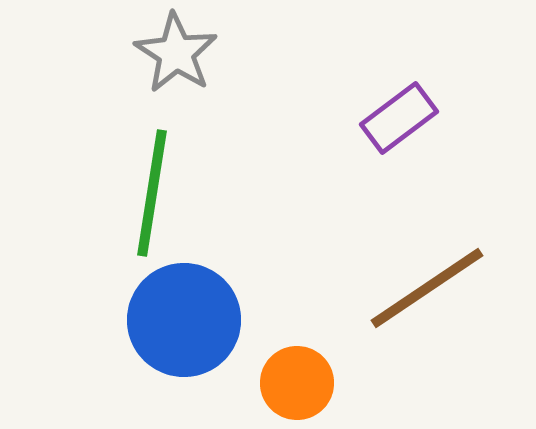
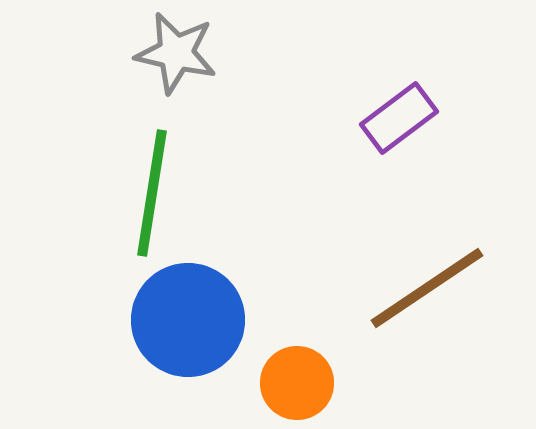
gray star: rotated 20 degrees counterclockwise
blue circle: moved 4 px right
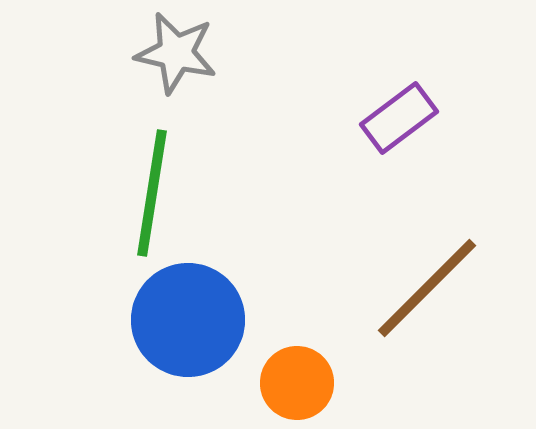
brown line: rotated 11 degrees counterclockwise
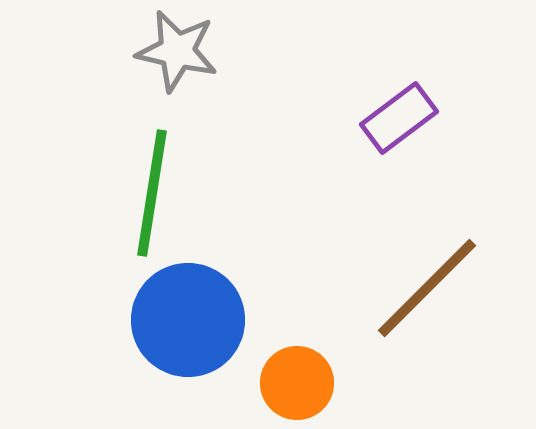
gray star: moved 1 px right, 2 px up
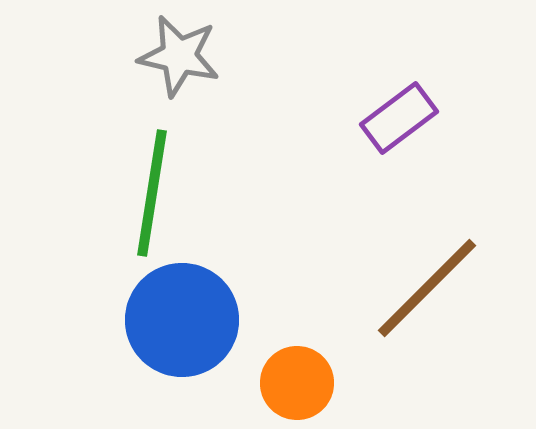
gray star: moved 2 px right, 5 px down
blue circle: moved 6 px left
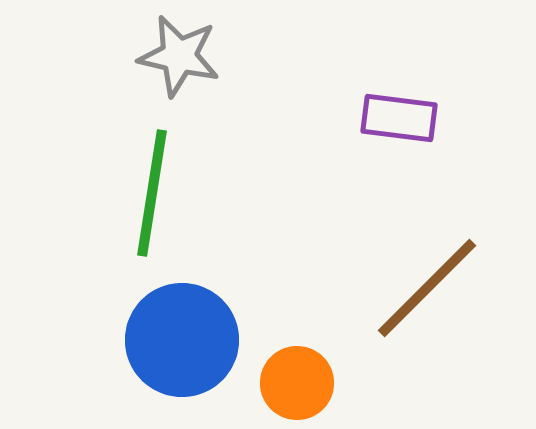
purple rectangle: rotated 44 degrees clockwise
blue circle: moved 20 px down
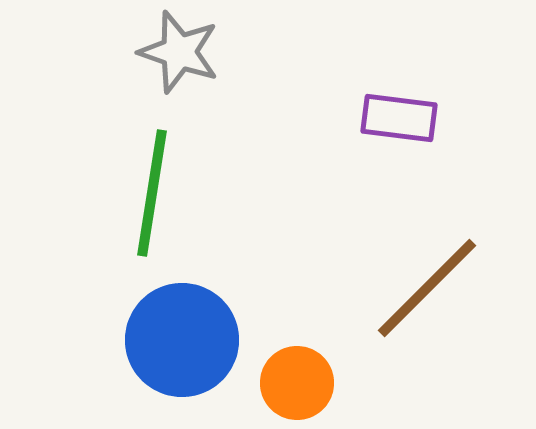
gray star: moved 4 px up; rotated 6 degrees clockwise
